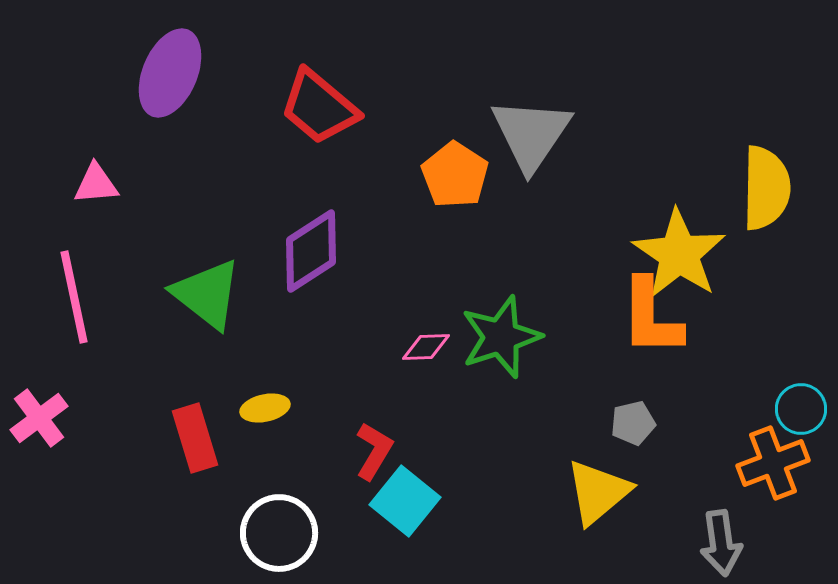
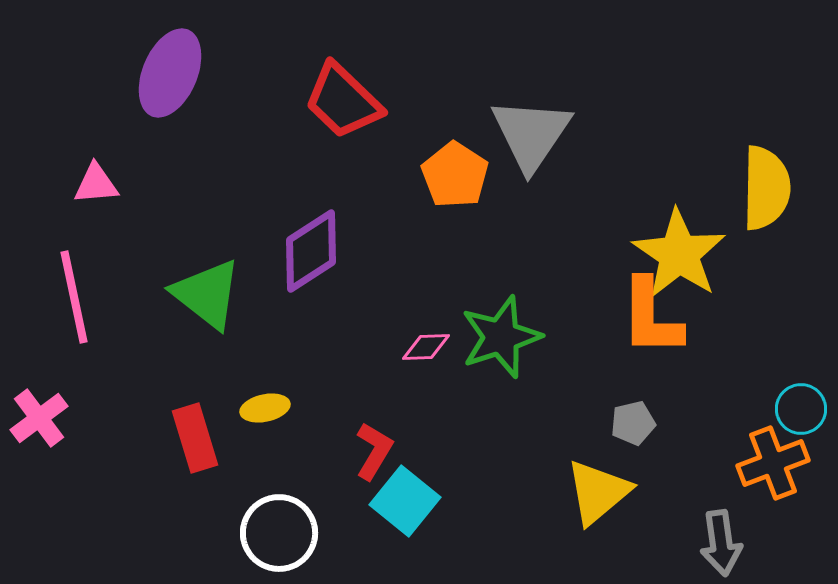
red trapezoid: moved 24 px right, 6 px up; rotated 4 degrees clockwise
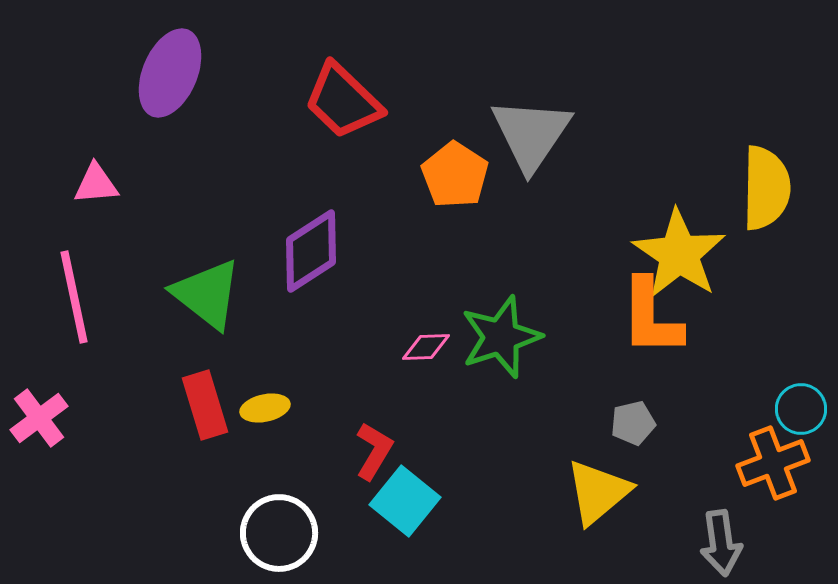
red rectangle: moved 10 px right, 33 px up
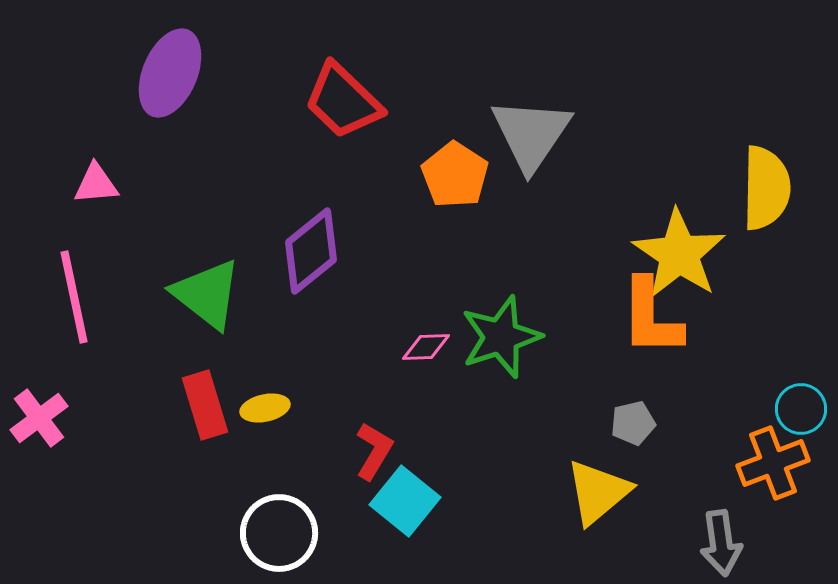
purple diamond: rotated 6 degrees counterclockwise
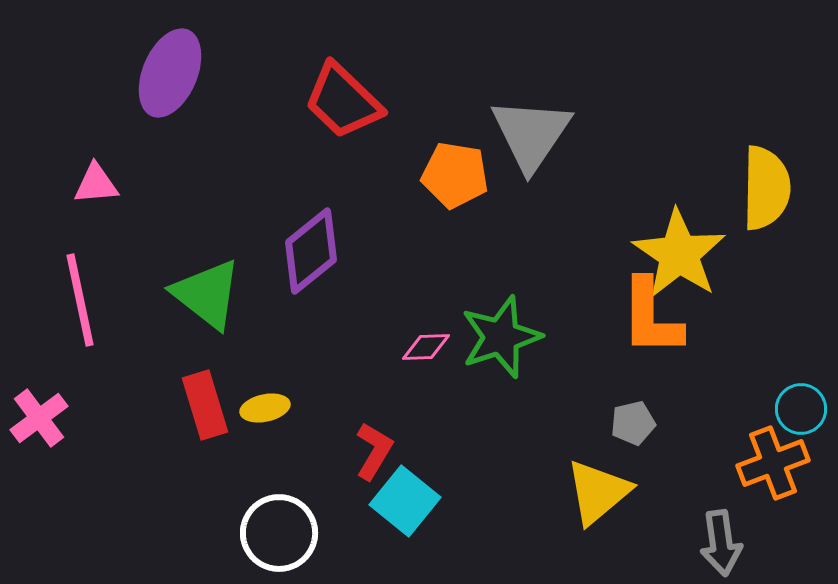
orange pentagon: rotated 24 degrees counterclockwise
pink line: moved 6 px right, 3 px down
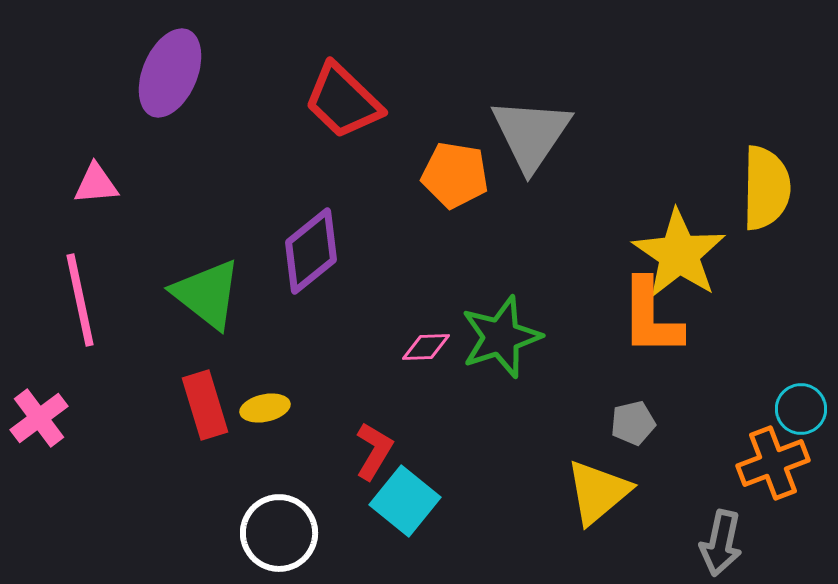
gray arrow: rotated 20 degrees clockwise
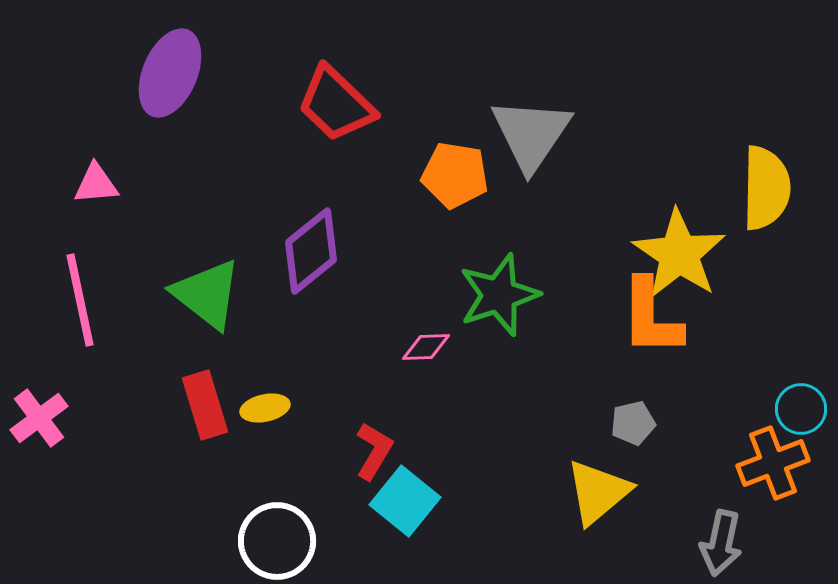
red trapezoid: moved 7 px left, 3 px down
green star: moved 2 px left, 42 px up
white circle: moved 2 px left, 8 px down
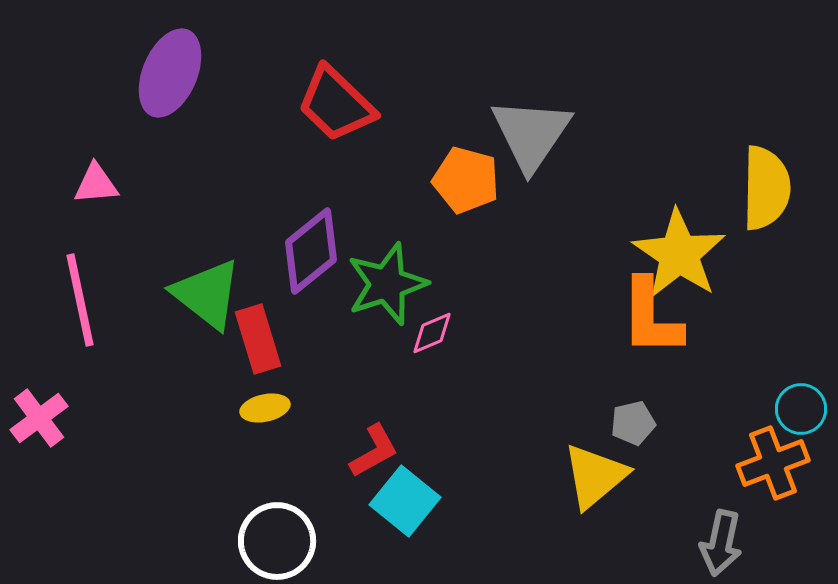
orange pentagon: moved 11 px right, 5 px down; rotated 6 degrees clockwise
green star: moved 112 px left, 11 px up
pink diamond: moved 6 px right, 14 px up; rotated 21 degrees counterclockwise
red rectangle: moved 53 px right, 66 px up
red L-shape: rotated 30 degrees clockwise
yellow triangle: moved 3 px left, 16 px up
